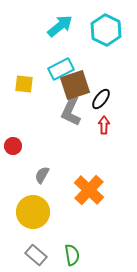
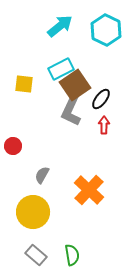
brown square: rotated 16 degrees counterclockwise
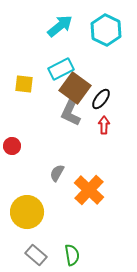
brown square: moved 3 px down; rotated 20 degrees counterclockwise
red circle: moved 1 px left
gray semicircle: moved 15 px right, 2 px up
yellow circle: moved 6 px left
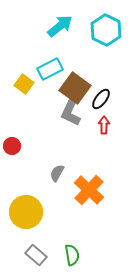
cyan rectangle: moved 11 px left
yellow square: rotated 30 degrees clockwise
yellow circle: moved 1 px left
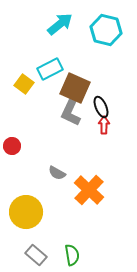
cyan arrow: moved 2 px up
cyan hexagon: rotated 12 degrees counterclockwise
brown square: rotated 12 degrees counterclockwise
black ellipse: moved 8 px down; rotated 60 degrees counterclockwise
gray semicircle: rotated 90 degrees counterclockwise
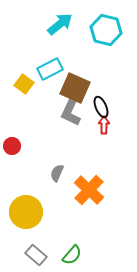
gray semicircle: rotated 84 degrees clockwise
green semicircle: rotated 50 degrees clockwise
